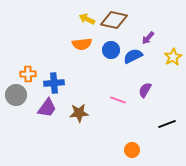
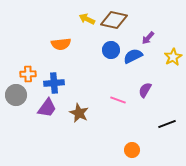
orange semicircle: moved 21 px left
brown star: rotated 30 degrees clockwise
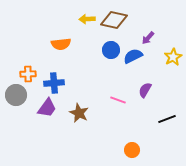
yellow arrow: rotated 28 degrees counterclockwise
black line: moved 5 px up
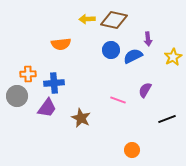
purple arrow: moved 1 px down; rotated 48 degrees counterclockwise
gray circle: moved 1 px right, 1 px down
brown star: moved 2 px right, 5 px down
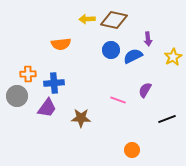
brown star: rotated 24 degrees counterclockwise
